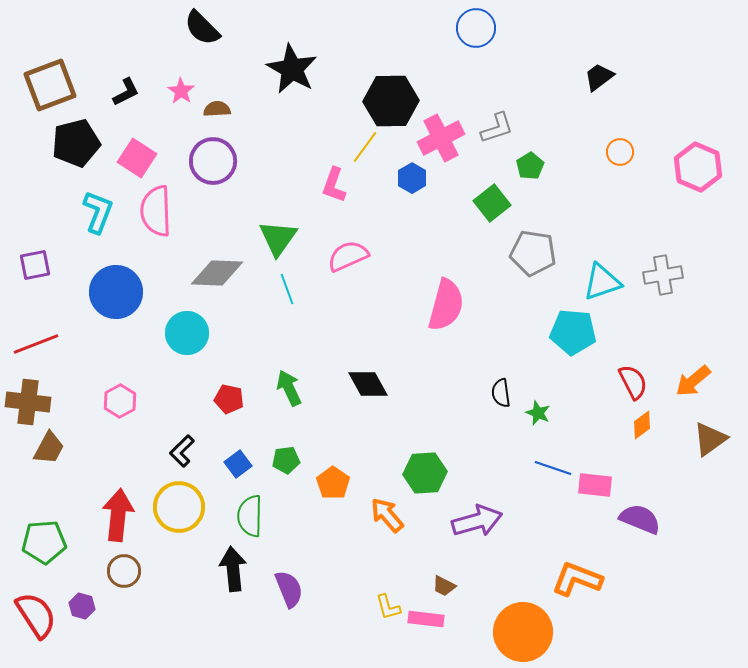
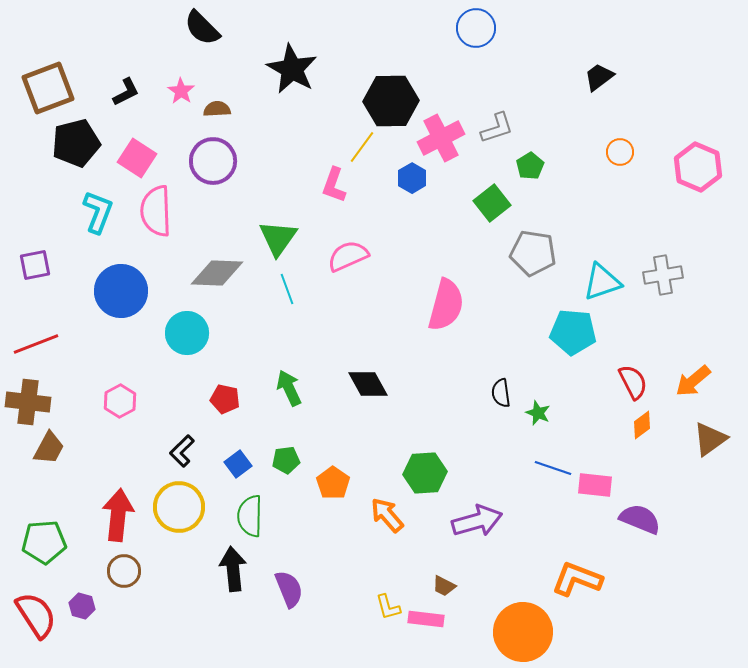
brown square at (50, 85): moved 2 px left, 3 px down
yellow line at (365, 147): moved 3 px left
blue circle at (116, 292): moved 5 px right, 1 px up
red pentagon at (229, 399): moved 4 px left
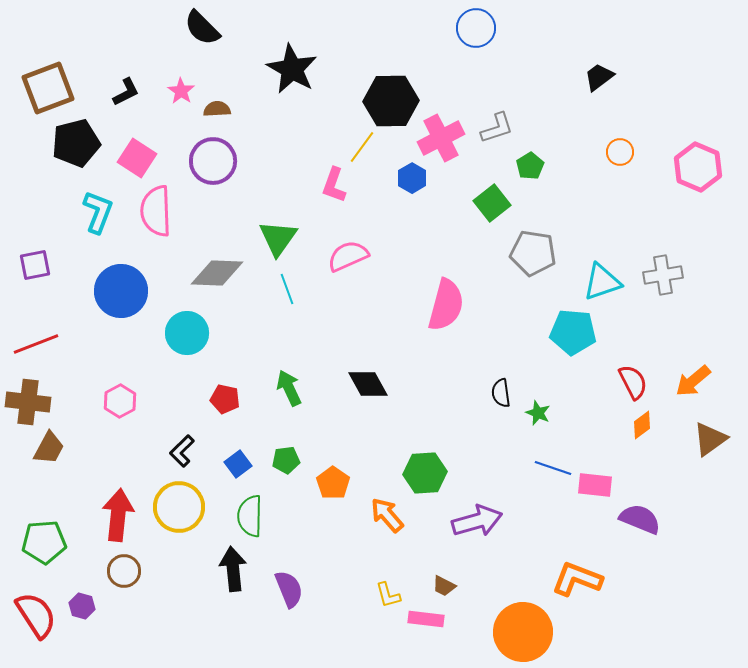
yellow L-shape at (388, 607): moved 12 px up
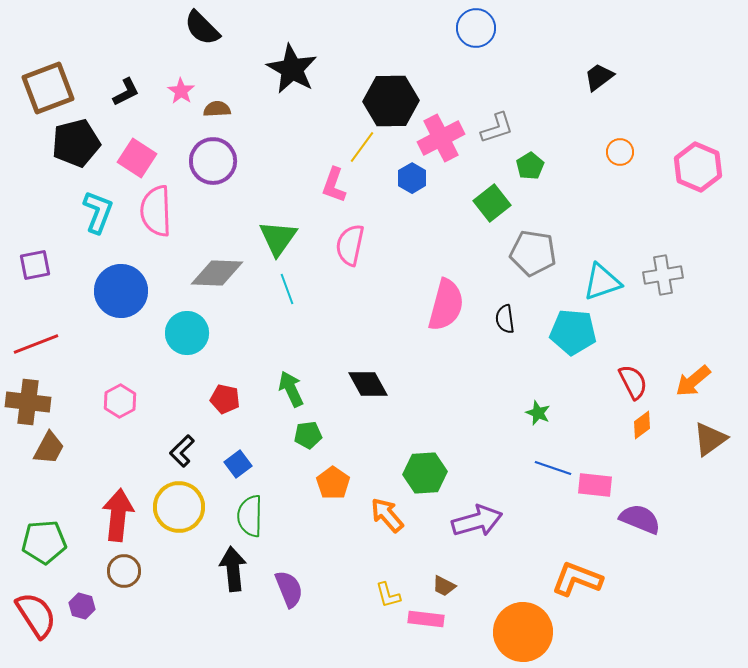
pink semicircle at (348, 256): moved 2 px right, 11 px up; rotated 54 degrees counterclockwise
green arrow at (289, 388): moved 2 px right, 1 px down
black semicircle at (501, 393): moved 4 px right, 74 px up
green pentagon at (286, 460): moved 22 px right, 25 px up
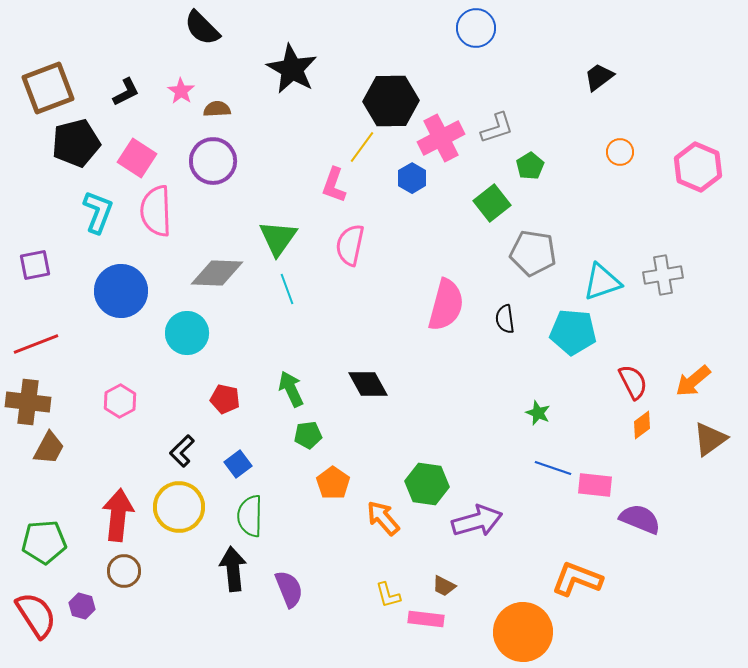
green hexagon at (425, 473): moved 2 px right, 11 px down; rotated 12 degrees clockwise
orange arrow at (387, 515): moved 4 px left, 3 px down
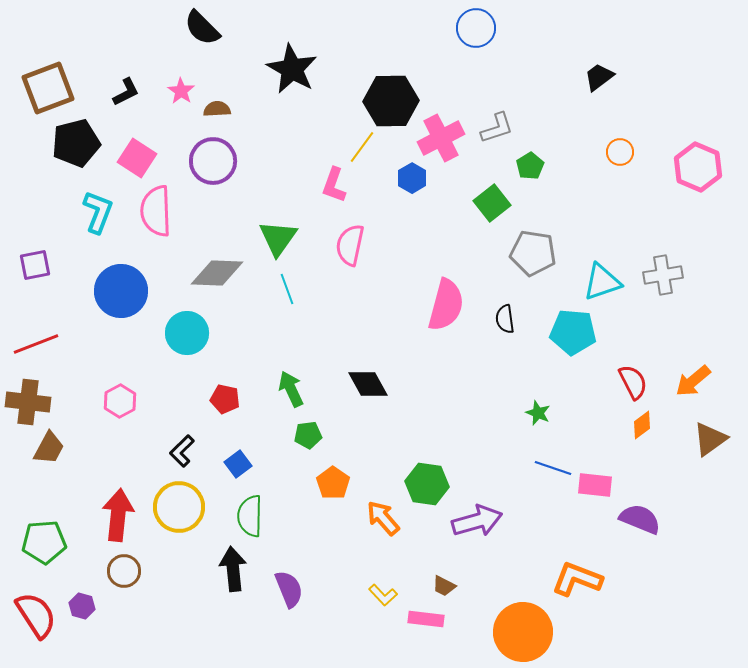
yellow L-shape at (388, 595): moved 5 px left; rotated 28 degrees counterclockwise
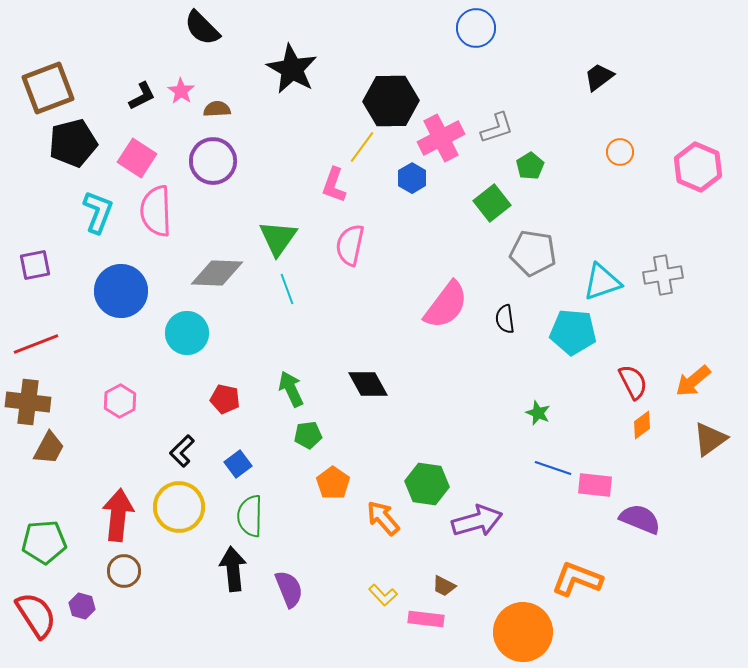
black L-shape at (126, 92): moved 16 px right, 4 px down
black pentagon at (76, 143): moved 3 px left
pink semicircle at (446, 305): rotated 22 degrees clockwise
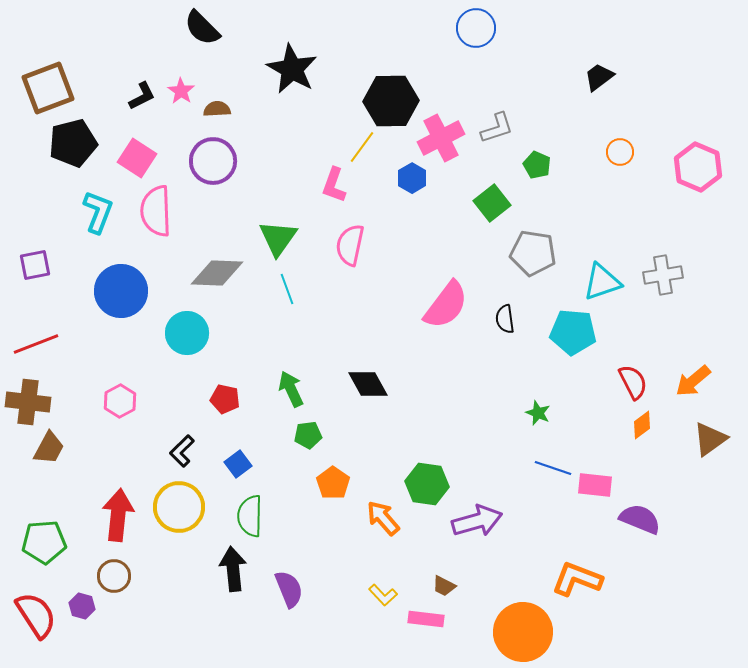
green pentagon at (530, 166): moved 7 px right, 1 px up; rotated 16 degrees counterclockwise
brown circle at (124, 571): moved 10 px left, 5 px down
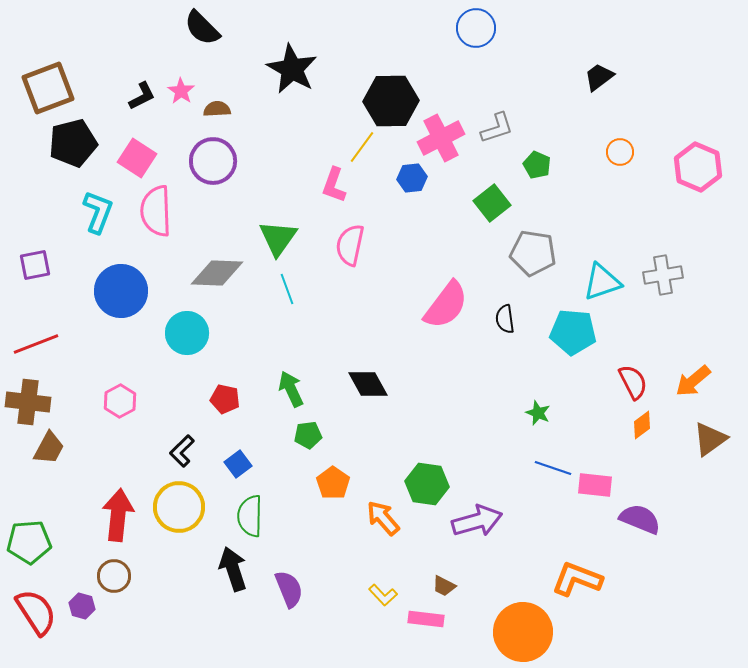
blue hexagon at (412, 178): rotated 24 degrees clockwise
green pentagon at (44, 542): moved 15 px left
black arrow at (233, 569): rotated 12 degrees counterclockwise
red semicircle at (36, 615): moved 3 px up
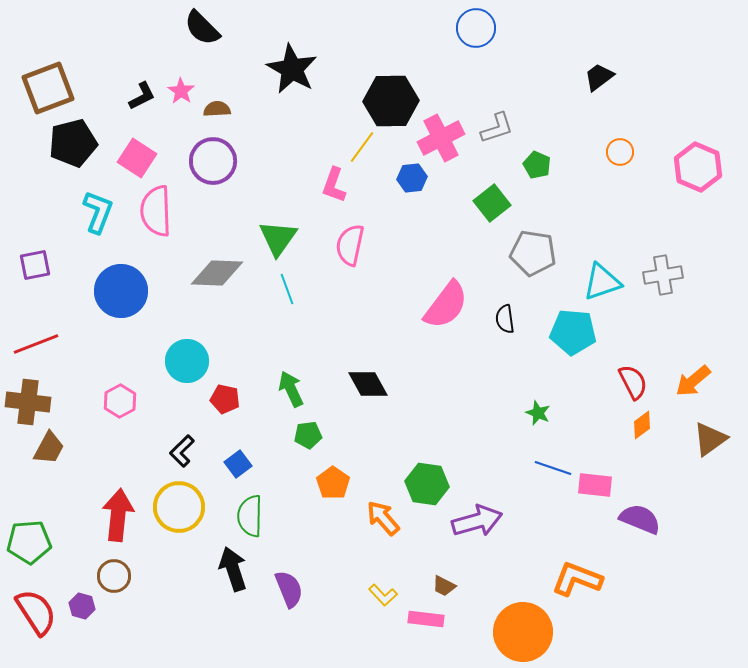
cyan circle at (187, 333): moved 28 px down
